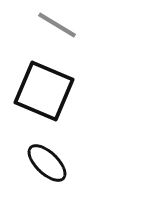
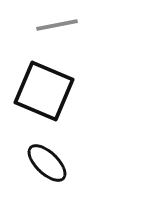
gray line: rotated 42 degrees counterclockwise
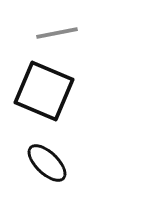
gray line: moved 8 px down
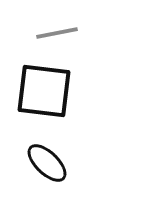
black square: rotated 16 degrees counterclockwise
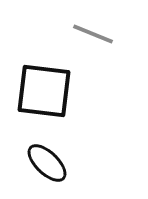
gray line: moved 36 px right, 1 px down; rotated 33 degrees clockwise
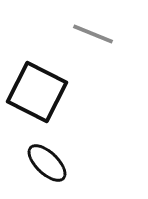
black square: moved 7 px left, 1 px down; rotated 20 degrees clockwise
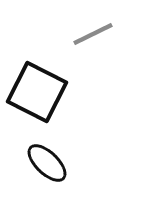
gray line: rotated 48 degrees counterclockwise
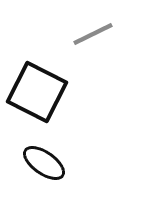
black ellipse: moved 3 px left; rotated 9 degrees counterclockwise
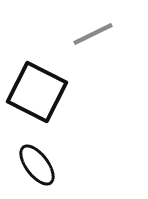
black ellipse: moved 7 px left, 2 px down; rotated 18 degrees clockwise
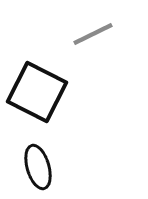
black ellipse: moved 1 px right, 2 px down; rotated 21 degrees clockwise
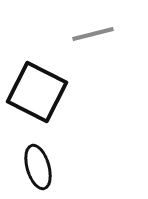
gray line: rotated 12 degrees clockwise
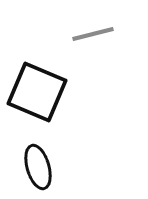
black square: rotated 4 degrees counterclockwise
